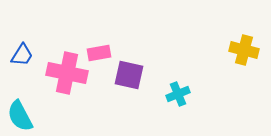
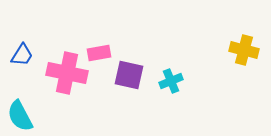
cyan cross: moved 7 px left, 13 px up
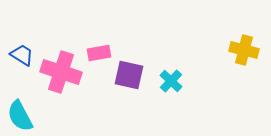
blue trapezoid: rotated 90 degrees counterclockwise
pink cross: moved 6 px left, 1 px up; rotated 6 degrees clockwise
cyan cross: rotated 25 degrees counterclockwise
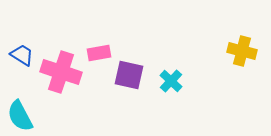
yellow cross: moved 2 px left, 1 px down
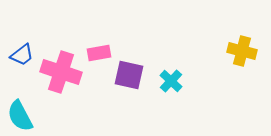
blue trapezoid: rotated 110 degrees clockwise
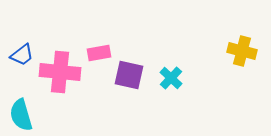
pink cross: moved 1 px left; rotated 12 degrees counterclockwise
cyan cross: moved 3 px up
cyan semicircle: moved 1 px right, 1 px up; rotated 12 degrees clockwise
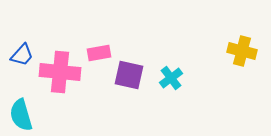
blue trapezoid: rotated 10 degrees counterclockwise
cyan cross: rotated 10 degrees clockwise
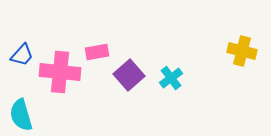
pink rectangle: moved 2 px left, 1 px up
purple square: rotated 36 degrees clockwise
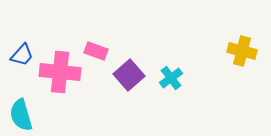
pink rectangle: moved 1 px left, 1 px up; rotated 30 degrees clockwise
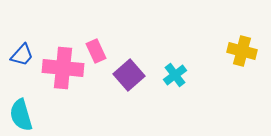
pink rectangle: rotated 45 degrees clockwise
pink cross: moved 3 px right, 4 px up
cyan cross: moved 4 px right, 3 px up
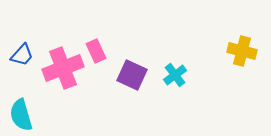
pink cross: rotated 27 degrees counterclockwise
purple square: moved 3 px right; rotated 24 degrees counterclockwise
